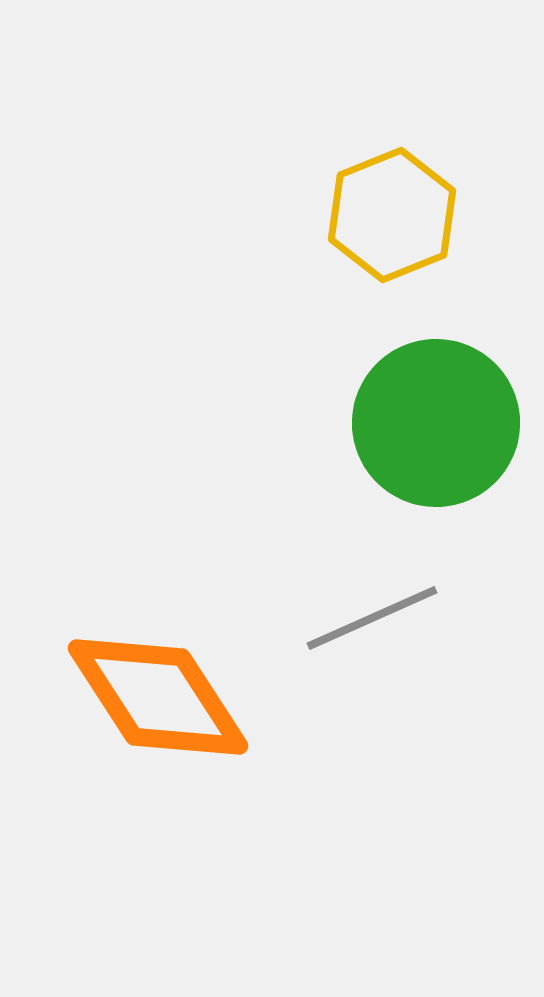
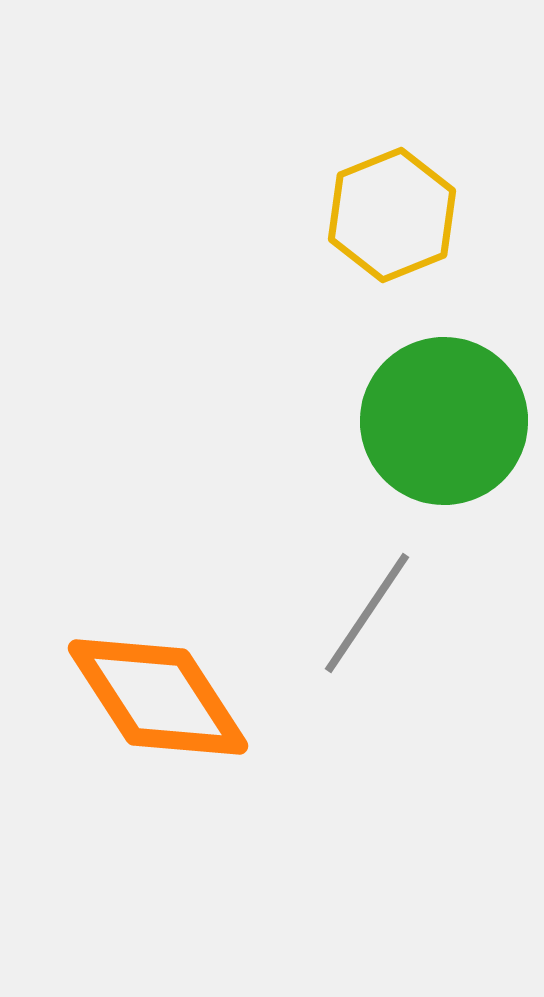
green circle: moved 8 px right, 2 px up
gray line: moved 5 px left, 5 px up; rotated 32 degrees counterclockwise
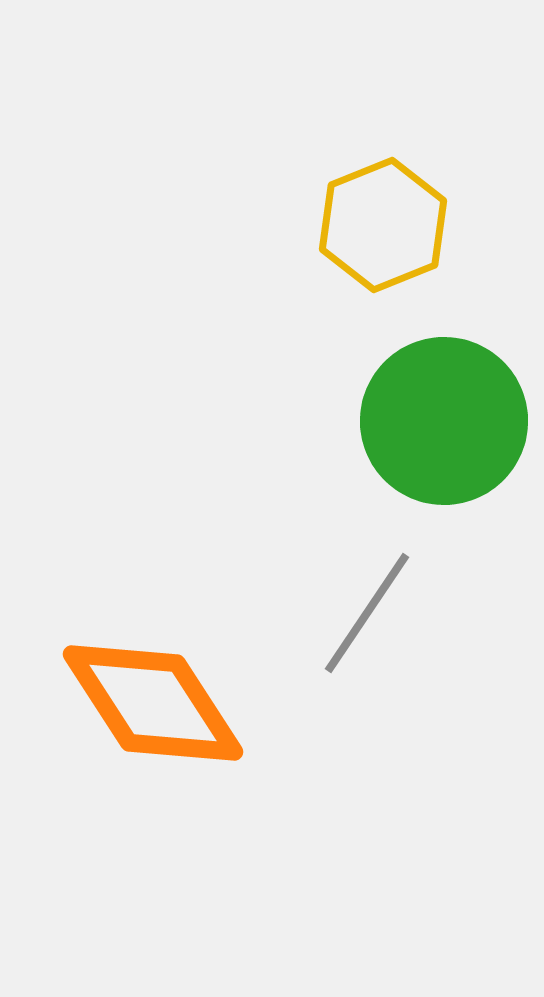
yellow hexagon: moved 9 px left, 10 px down
orange diamond: moved 5 px left, 6 px down
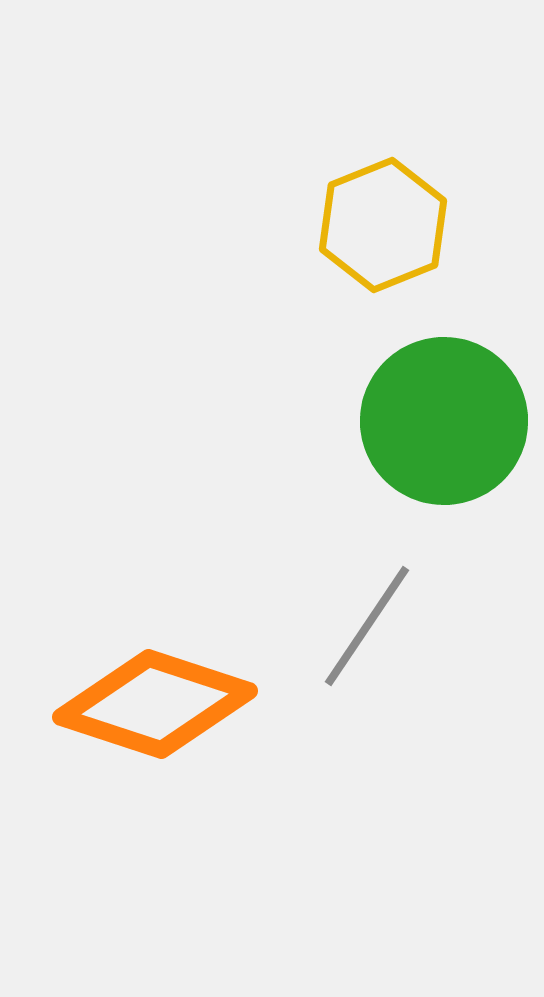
gray line: moved 13 px down
orange diamond: moved 2 px right, 1 px down; rotated 39 degrees counterclockwise
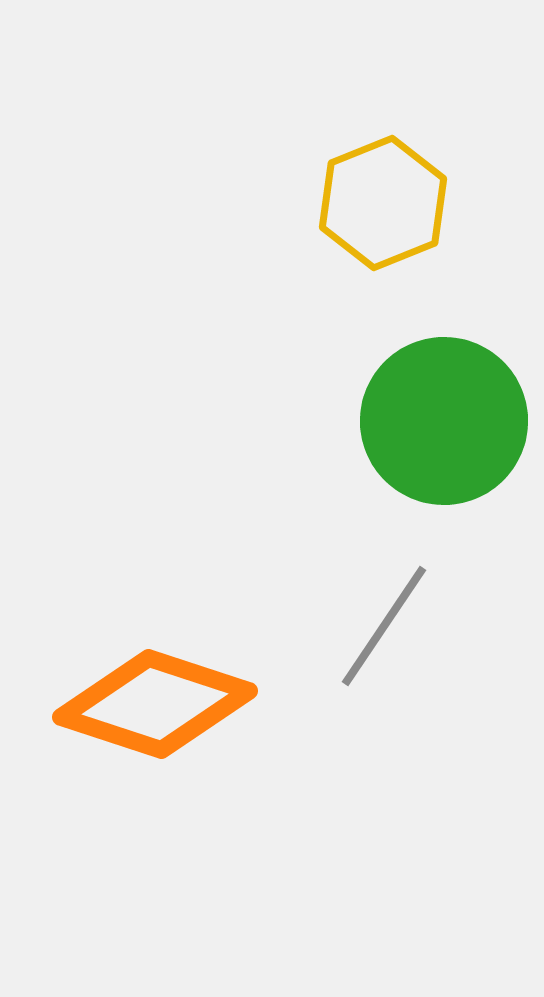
yellow hexagon: moved 22 px up
gray line: moved 17 px right
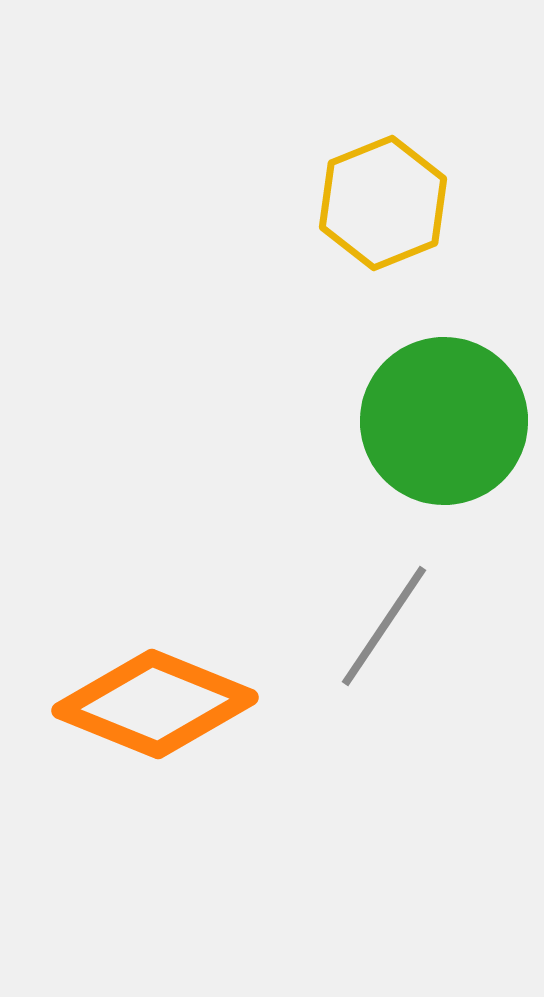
orange diamond: rotated 4 degrees clockwise
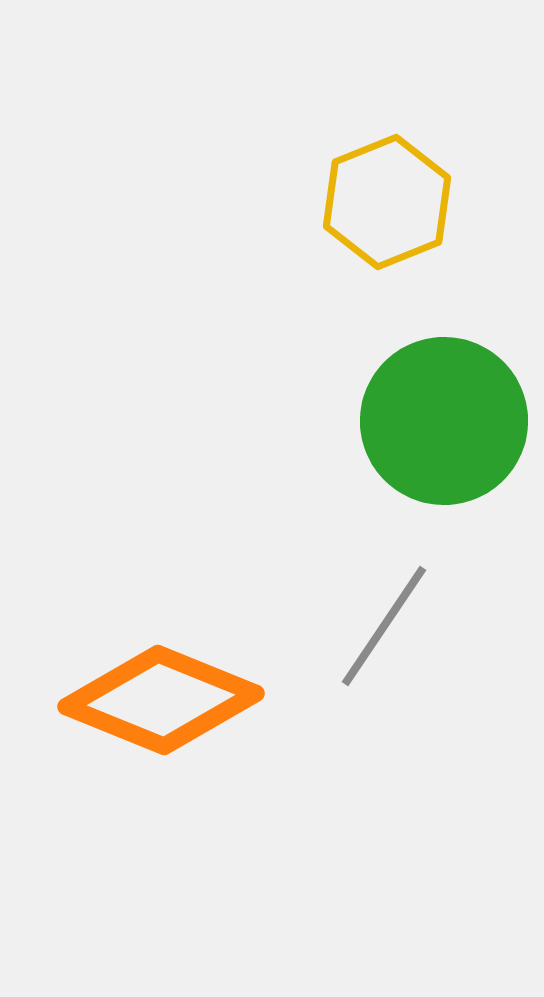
yellow hexagon: moved 4 px right, 1 px up
orange diamond: moved 6 px right, 4 px up
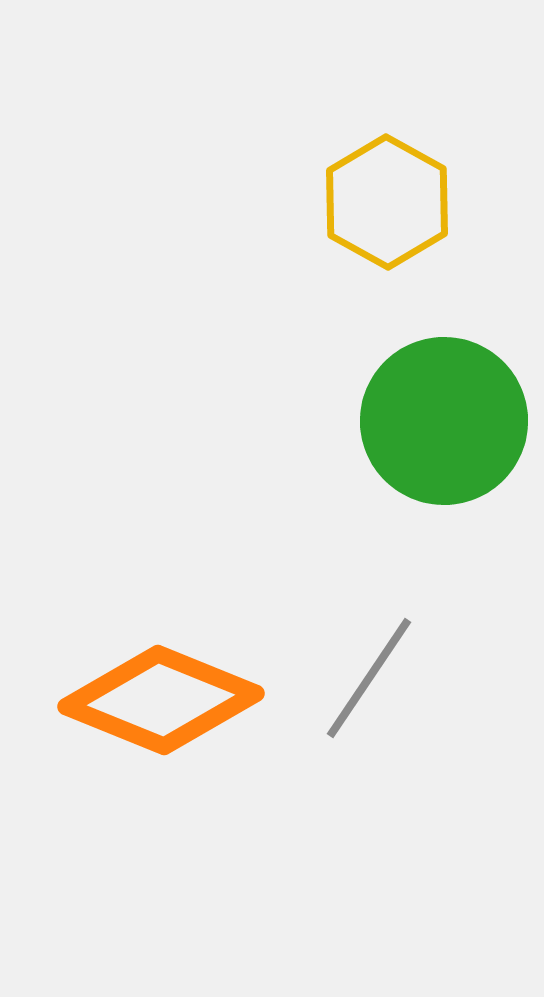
yellow hexagon: rotated 9 degrees counterclockwise
gray line: moved 15 px left, 52 px down
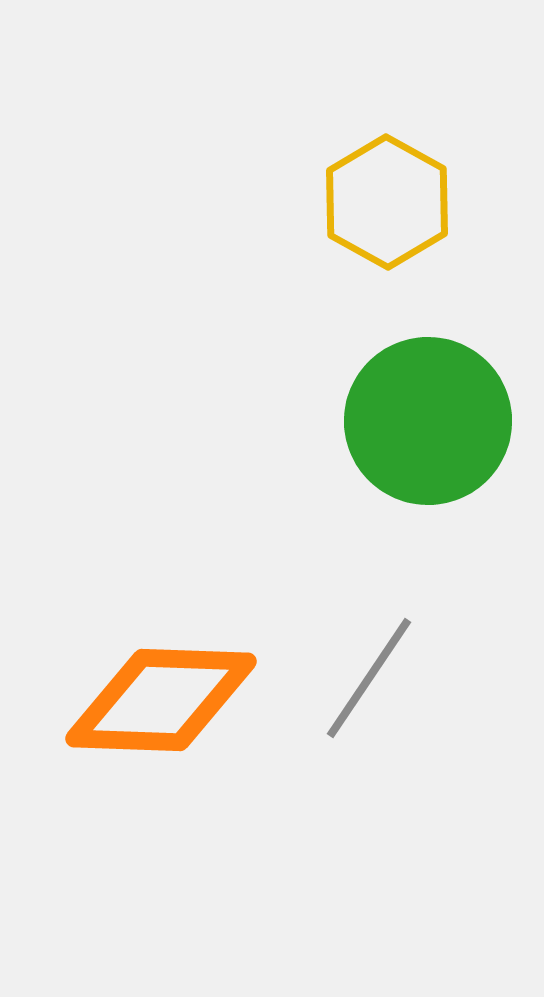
green circle: moved 16 px left
orange diamond: rotated 20 degrees counterclockwise
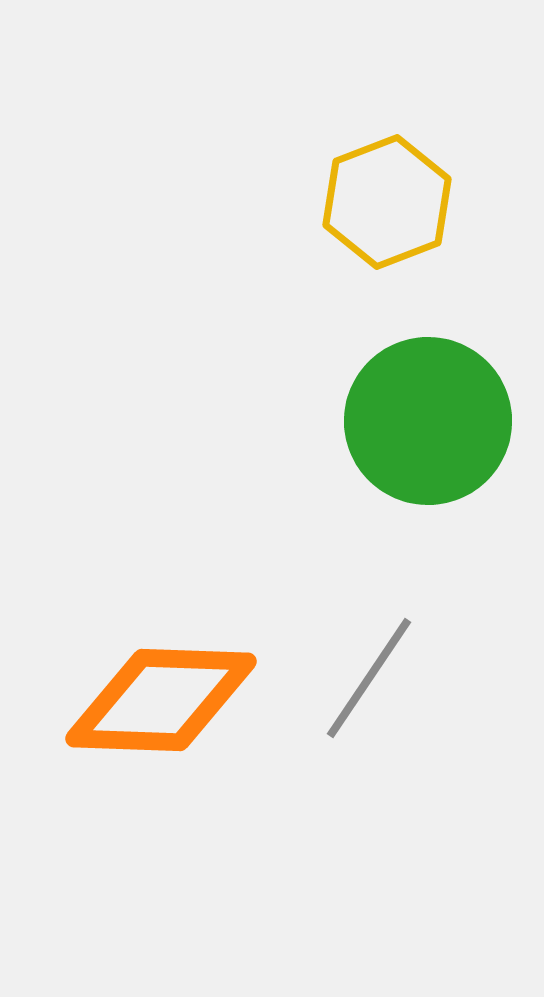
yellow hexagon: rotated 10 degrees clockwise
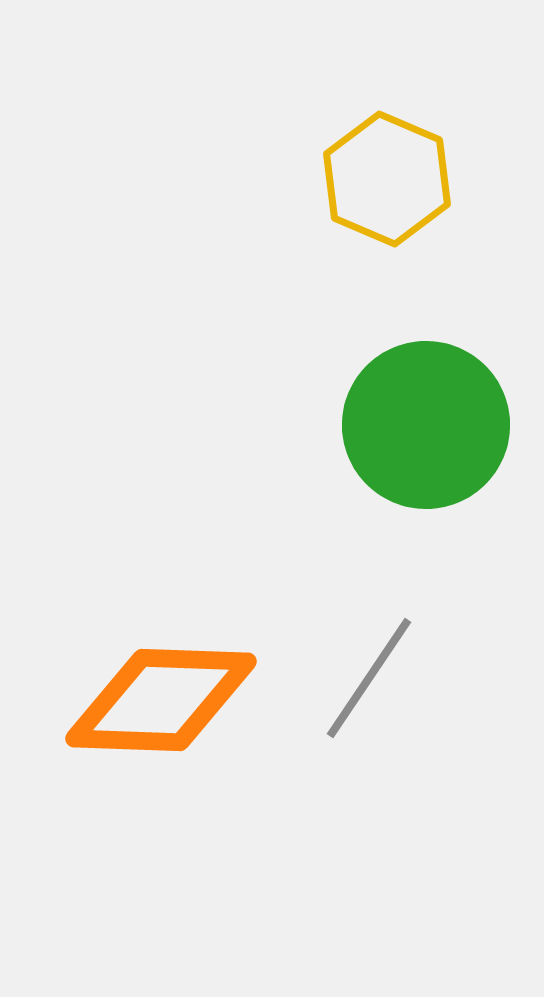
yellow hexagon: moved 23 px up; rotated 16 degrees counterclockwise
green circle: moved 2 px left, 4 px down
